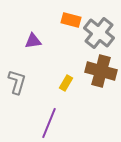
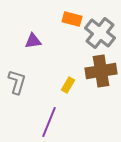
orange rectangle: moved 1 px right, 1 px up
gray cross: moved 1 px right
brown cross: rotated 24 degrees counterclockwise
yellow rectangle: moved 2 px right, 2 px down
purple line: moved 1 px up
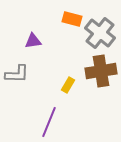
gray L-shape: moved 8 px up; rotated 75 degrees clockwise
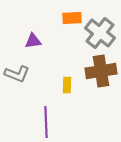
orange rectangle: moved 1 px up; rotated 18 degrees counterclockwise
gray L-shape: rotated 20 degrees clockwise
yellow rectangle: moved 1 px left; rotated 28 degrees counterclockwise
purple line: moved 3 px left; rotated 24 degrees counterclockwise
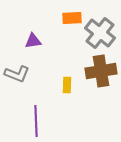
purple line: moved 10 px left, 1 px up
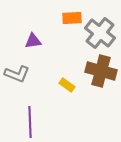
brown cross: rotated 24 degrees clockwise
yellow rectangle: rotated 56 degrees counterclockwise
purple line: moved 6 px left, 1 px down
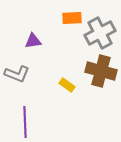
gray cross: rotated 24 degrees clockwise
purple line: moved 5 px left
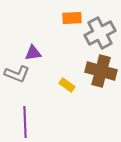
purple triangle: moved 12 px down
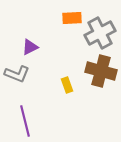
purple triangle: moved 3 px left, 6 px up; rotated 18 degrees counterclockwise
yellow rectangle: rotated 35 degrees clockwise
purple line: moved 1 px up; rotated 12 degrees counterclockwise
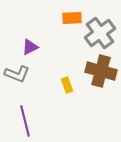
gray cross: rotated 8 degrees counterclockwise
